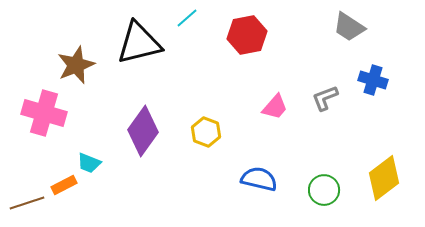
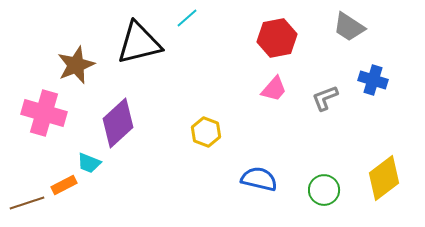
red hexagon: moved 30 px right, 3 px down
pink trapezoid: moved 1 px left, 18 px up
purple diamond: moved 25 px left, 8 px up; rotated 12 degrees clockwise
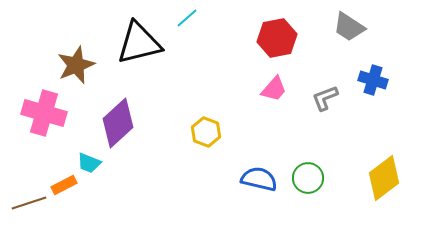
green circle: moved 16 px left, 12 px up
brown line: moved 2 px right
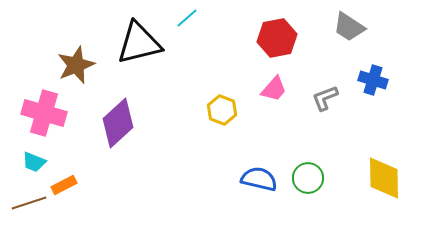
yellow hexagon: moved 16 px right, 22 px up
cyan trapezoid: moved 55 px left, 1 px up
yellow diamond: rotated 54 degrees counterclockwise
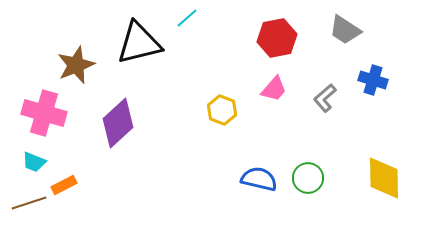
gray trapezoid: moved 4 px left, 3 px down
gray L-shape: rotated 20 degrees counterclockwise
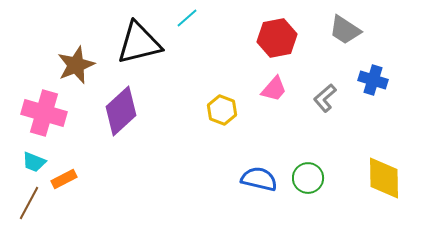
purple diamond: moved 3 px right, 12 px up
orange rectangle: moved 6 px up
brown line: rotated 44 degrees counterclockwise
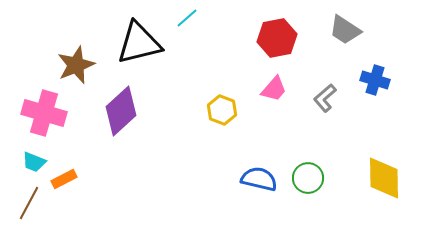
blue cross: moved 2 px right
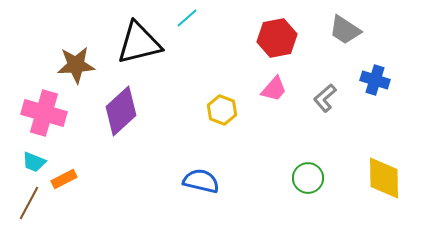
brown star: rotated 18 degrees clockwise
blue semicircle: moved 58 px left, 2 px down
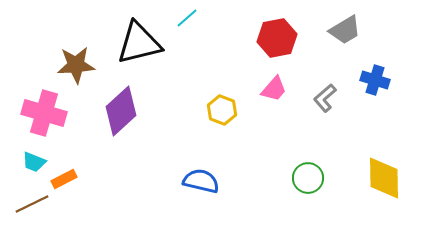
gray trapezoid: rotated 64 degrees counterclockwise
brown line: moved 3 px right, 1 px down; rotated 36 degrees clockwise
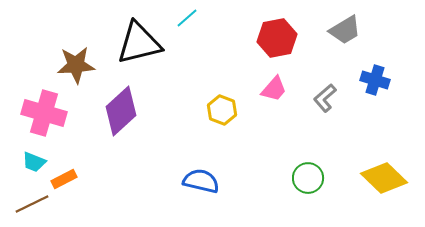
yellow diamond: rotated 45 degrees counterclockwise
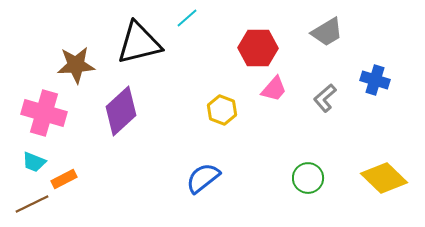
gray trapezoid: moved 18 px left, 2 px down
red hexagon: moved 19 px left, 10 px down; rotated 12 degrees clockwise
blue semicircle: moved 2 px right, 3 px up; rotated 51 degrees counterclockwise
